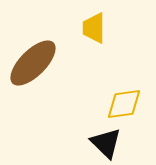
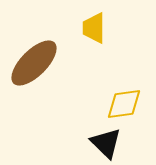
brown ellipse: moved 1 px right
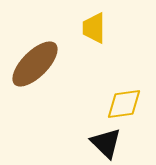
brown ellipse: moved 1 px right, 1 px down
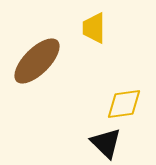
brown ellipse: moved 2 px right, 3 px up
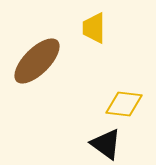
yellow diamond: rotated 15 degrees clockwise
black triangle: moved 1 px down; rotated 8 degrees counterclockwise
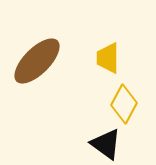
yellow trapezoid: moved 14 px right, 30 px down
yellow diamond: rotated 69 degrees counterclockwise
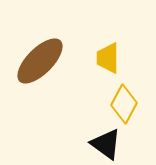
brown ellipse: moved 3 px right
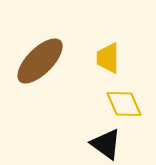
yellow diamond: rotated 51 degrees counterclockwise
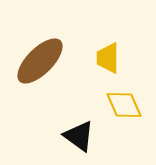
yellow diamond: moved 1 px down
black triangle: moved 27 px left, 8 px up
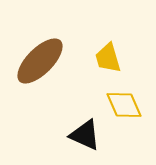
yellow trapezoid: rotated 16 degrees counterclockwise
black triangle: moved 6 px right, 1 px up; rotated 12 degrees counterclockwise
